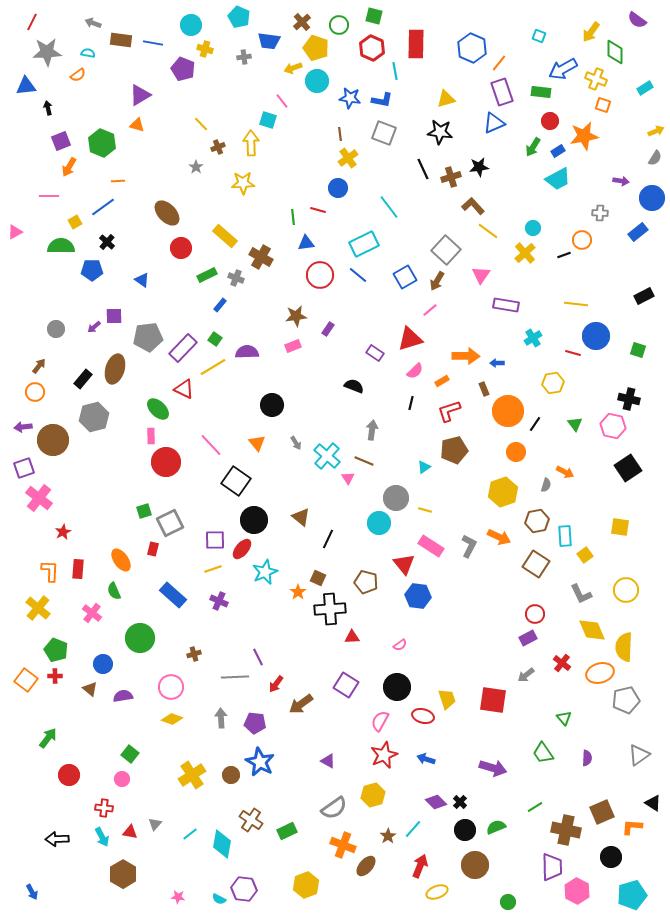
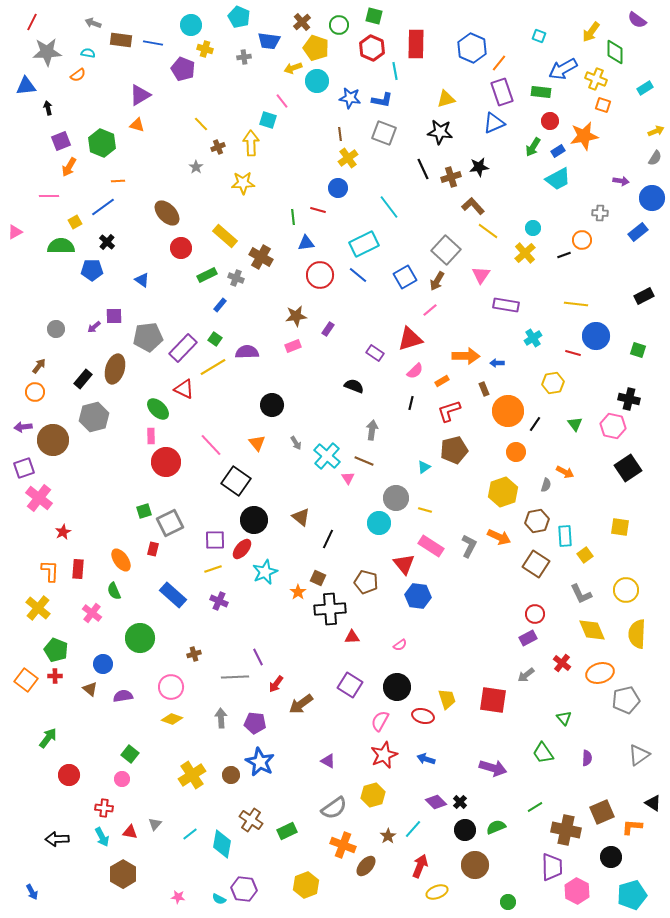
yellow semicircle at (624, 647): moved 13 px right, 13 px up
purple square at (346, 685): moved 4 px right
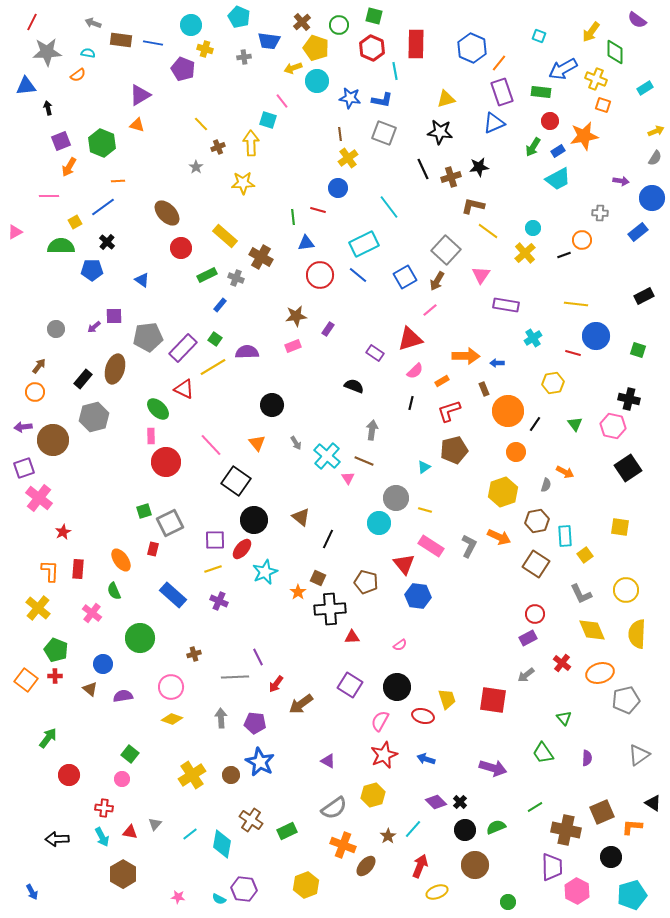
brown L-shape at (473, 206): rotated 35 degrees counterclockwise
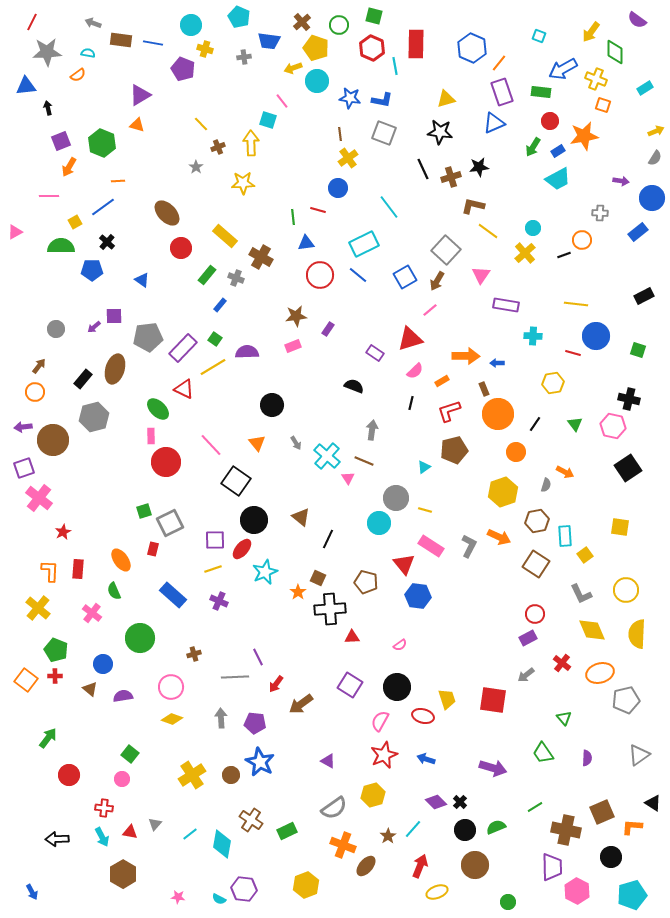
cyan line at (395, 71): moved 5 px up
green rectangle at (207, 275): rotated 24 degrees counterclockwise
cyan cross at (533, 338): moved 2 px up; rotated 36 degrees clockwise
orange circle at (508, 411): moved 10 px left, 3 px down
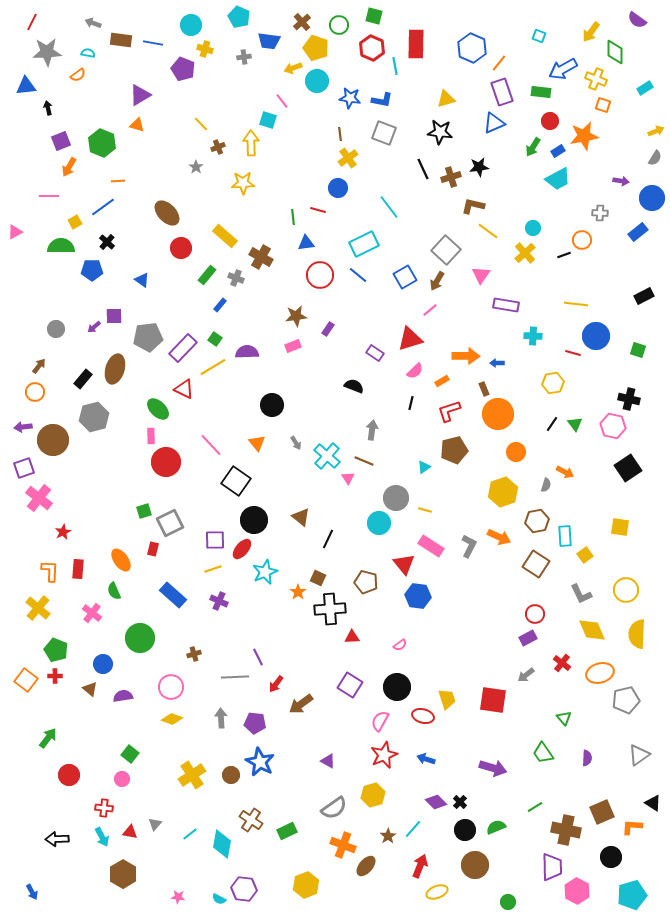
black line at (535, 424): moved 17 px right
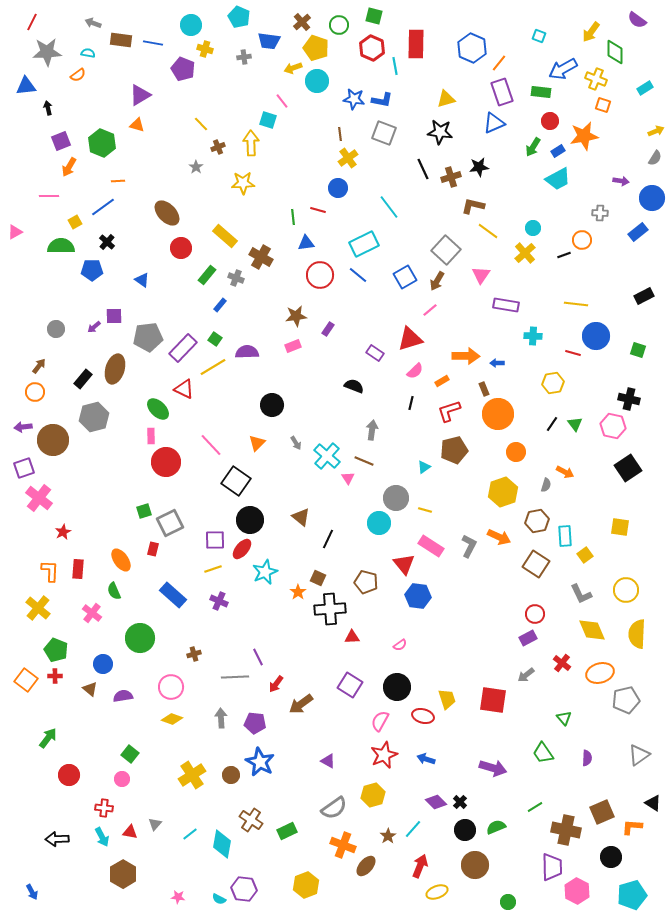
blue star at (350, 98): moved 4 px right, 1 px down
orange triangle at (257, 443): rotated 24 degrees clockwise
black circle at (254, 520): moved 4 px left
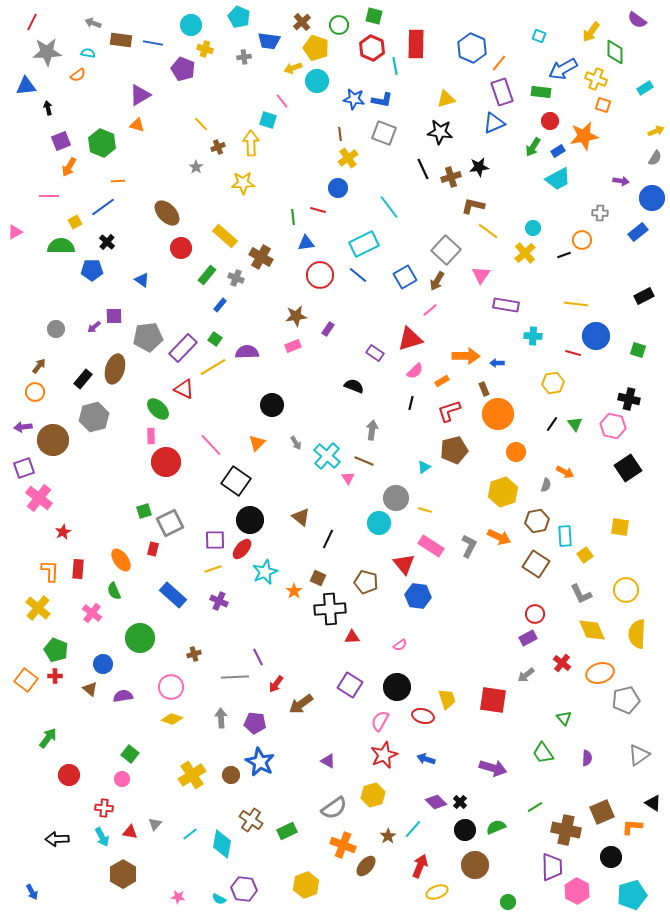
orange star at (298, 592): moved 4 px left, 1 px up
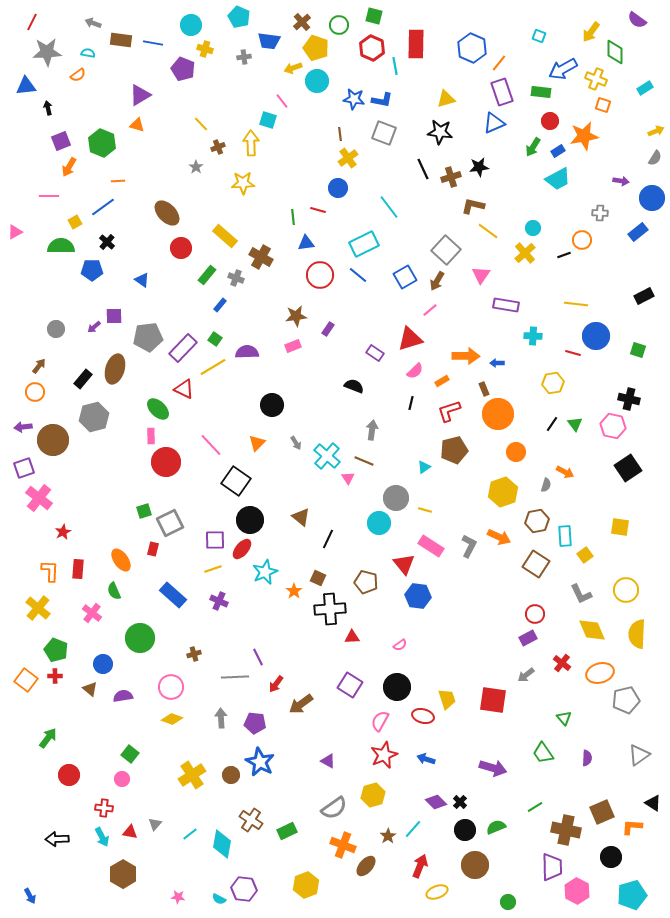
blue arrow at (32, 892): moved 2 px left, 4 px down
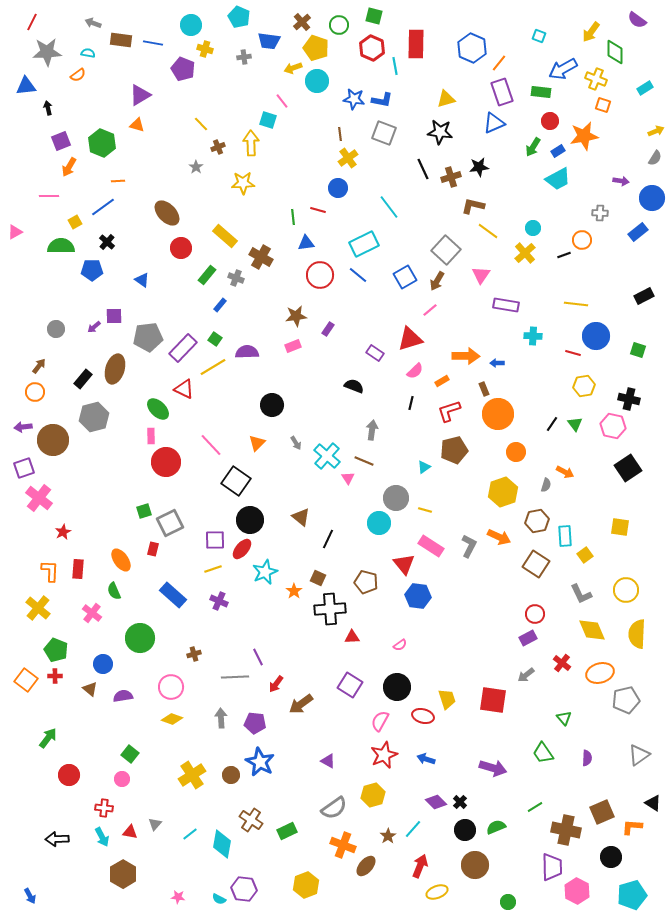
yellow hexagon at (553, 383): moved 31 px right, 3 px down
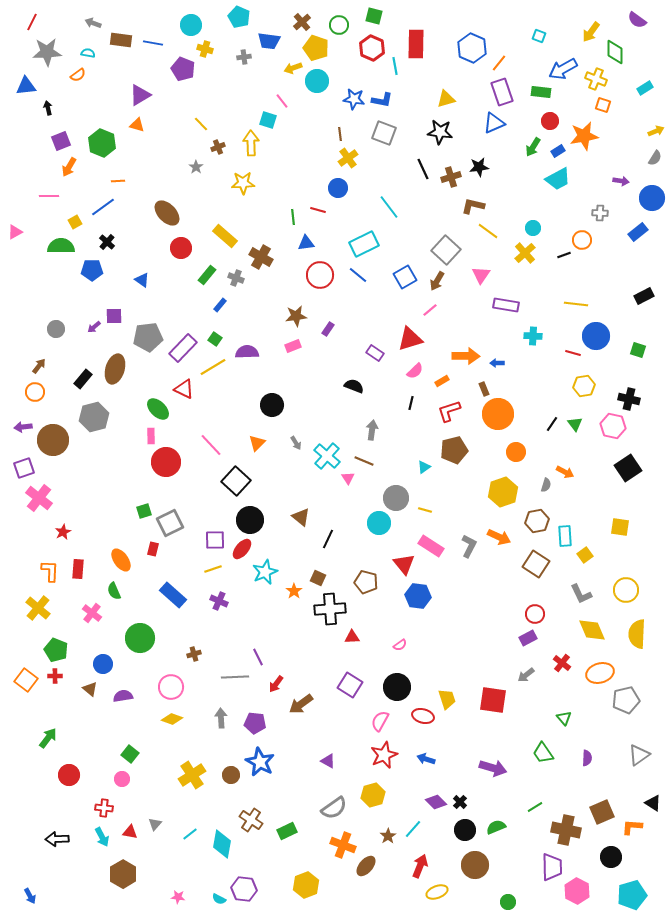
black square at (236, 481): rotated 8 degrees clockwise
